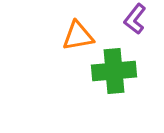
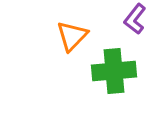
orange triangle: moved 6 px left; rotated 36 degrees counterclockwise
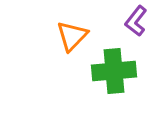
purple L-shape: moved 1 px right, 2 px down
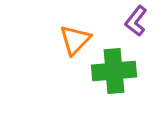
orange triangle: moved 3 px right, 4 px down
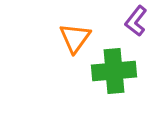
orange triangle: moved 2 px up; rotated 8 degrees counterclockwise
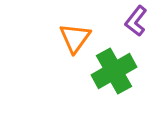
green cross: rotated 24 degrees counterclockwise
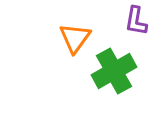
purple L-shape: rotated 28 degrees counterclockwise
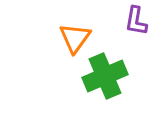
green cross: moved 9 px left, 5 px down; rotated 6 degrees clockwise
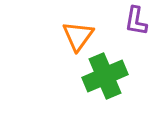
orange triangle: moved 3 px right, 2 px up
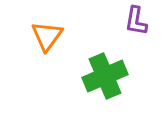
orange triangle: moved 31 px left
